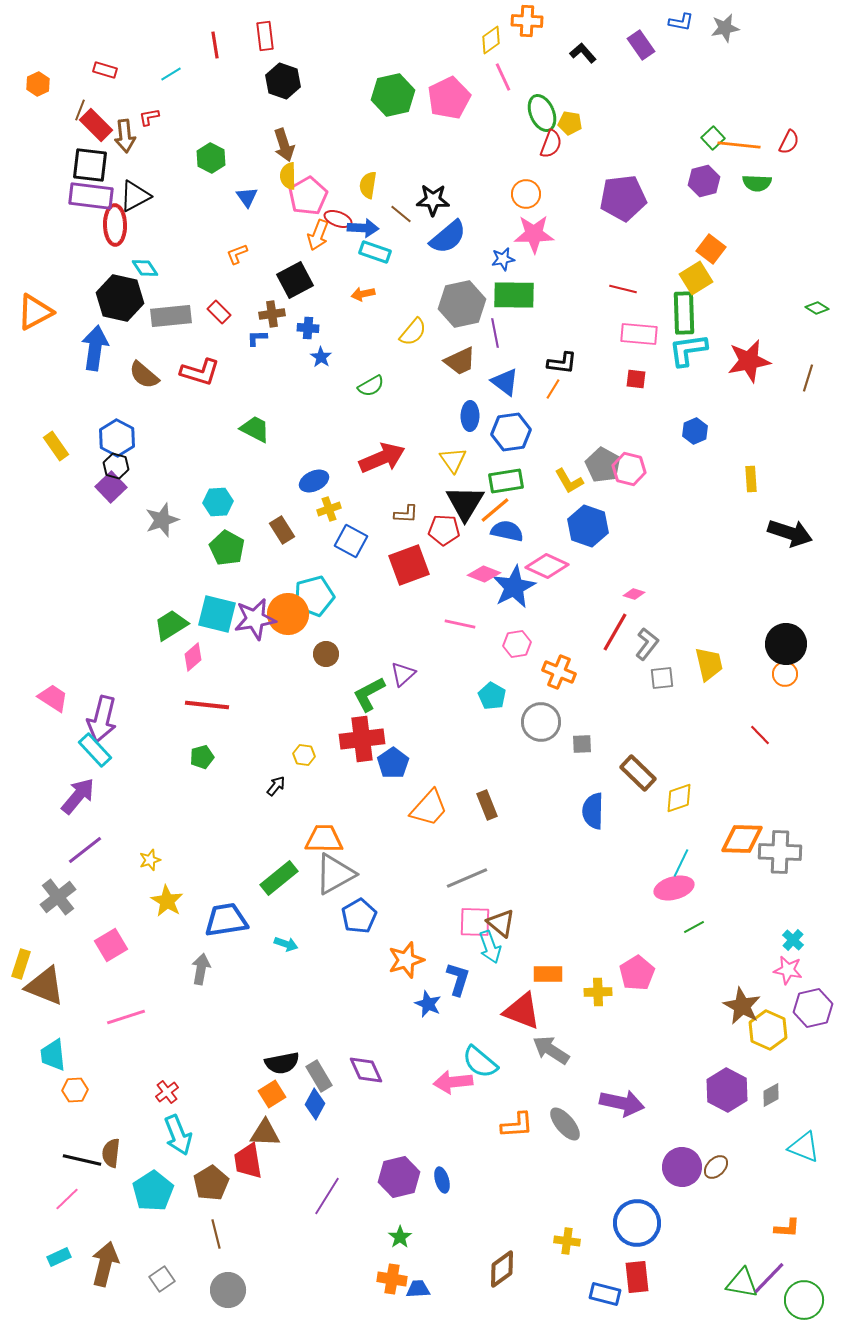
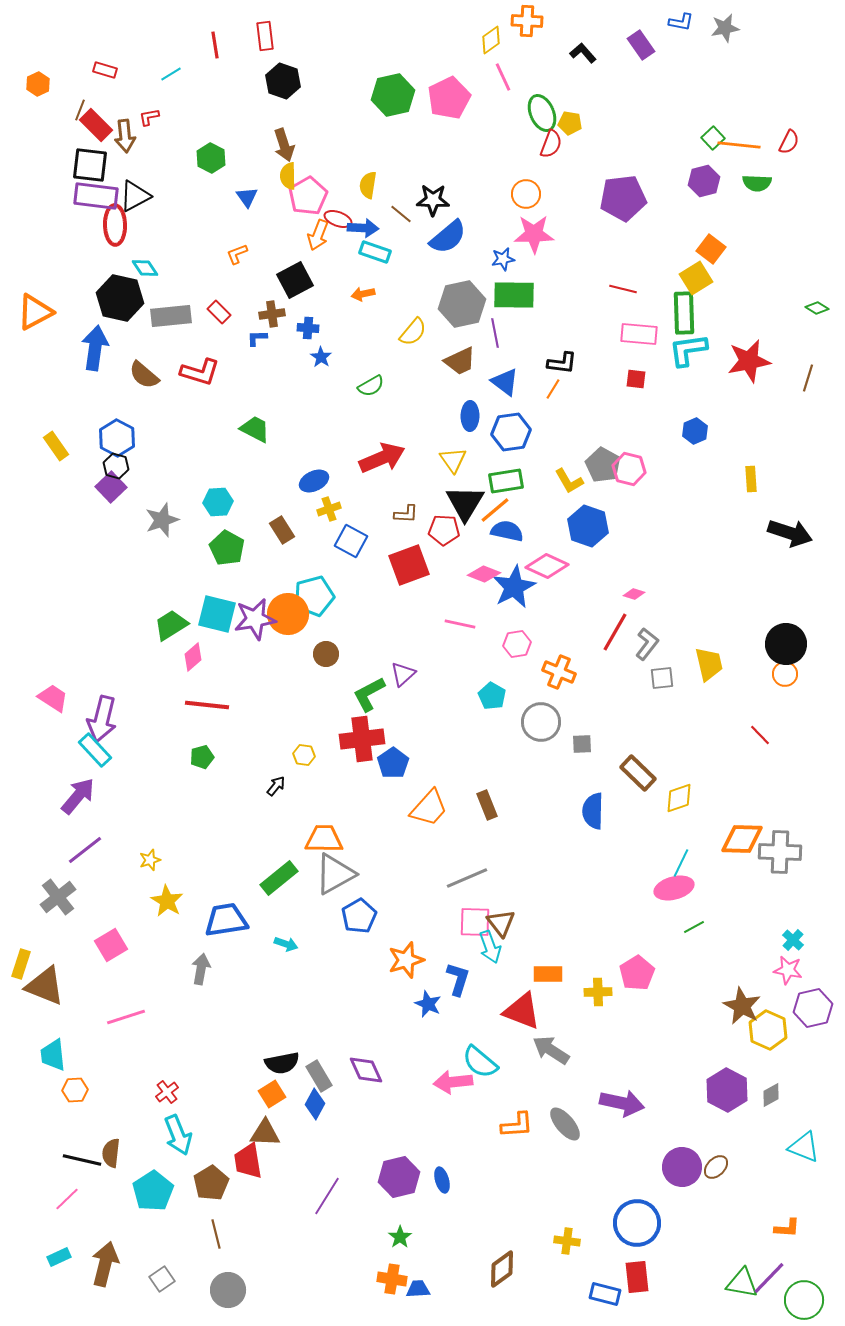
purple rectangle at (91, 196): moved 5 px right
brown triangle at (501, 923): rotated 12 degrees clockwise
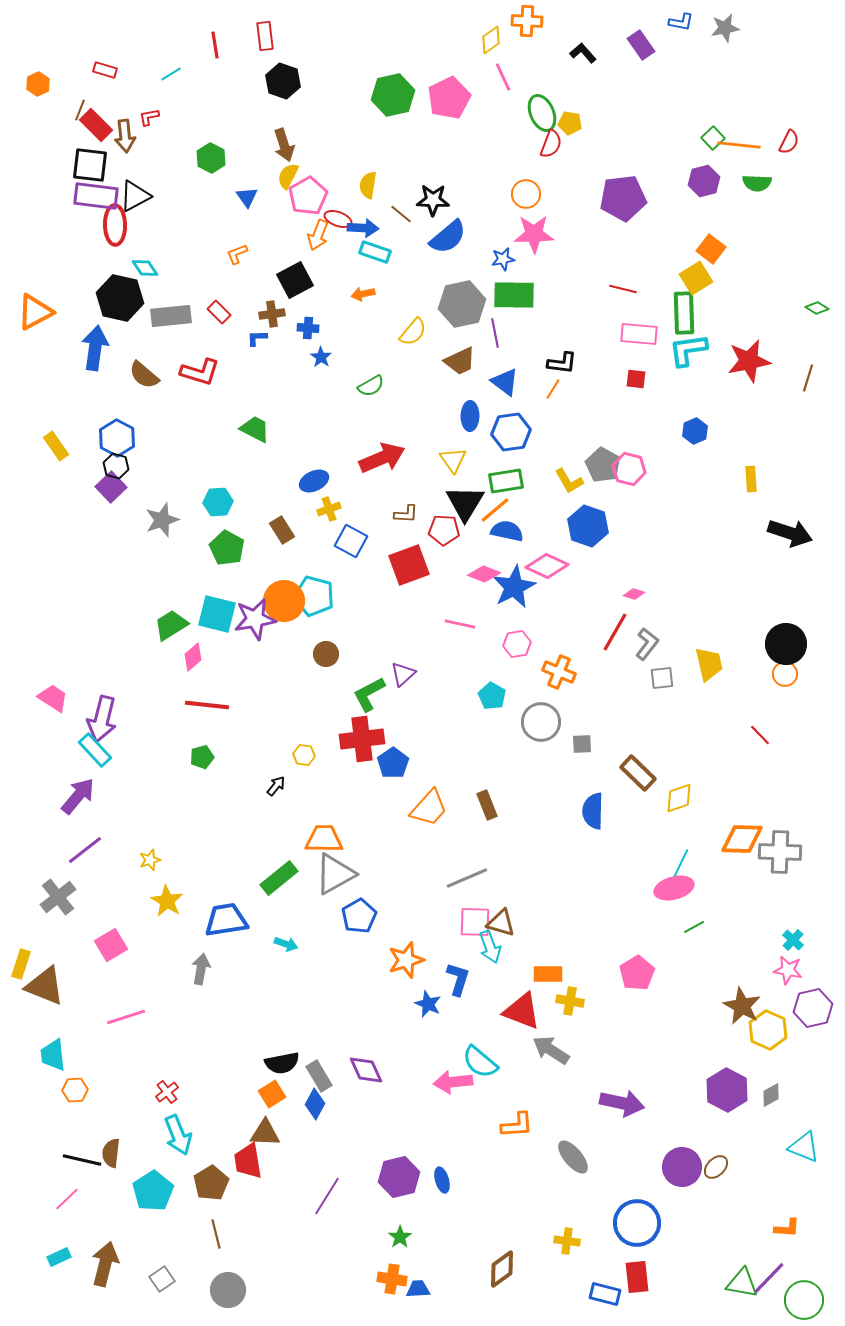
yellow semicircle at (288, 176): rotated 28 degrees clockwise
cyan pentagon at (314, 596): rotated 30 degrees clockwise
orange circle at (288, 614): moved 4 px left, 13 px up
brown triangle at (501, 923): rotated 36 degrees counterclockwise
yellow cross at (598, 992): moved 28 px left, 9 px down; rotated 12 degrees clockwise
gray ellipse at (565, 1124): moved 8 px right, 33 px down
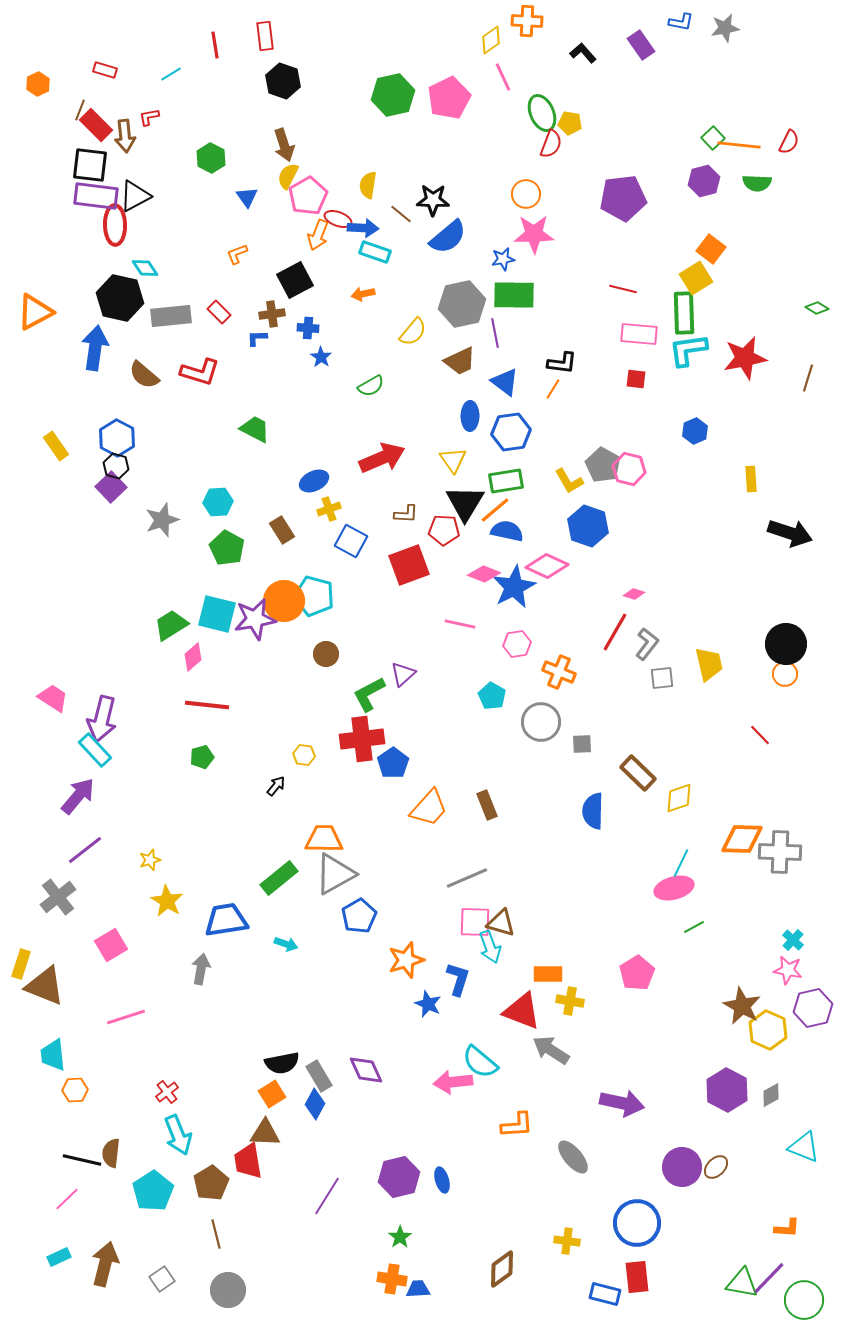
red star at (749, 361): moved 4 px left, 3 px up
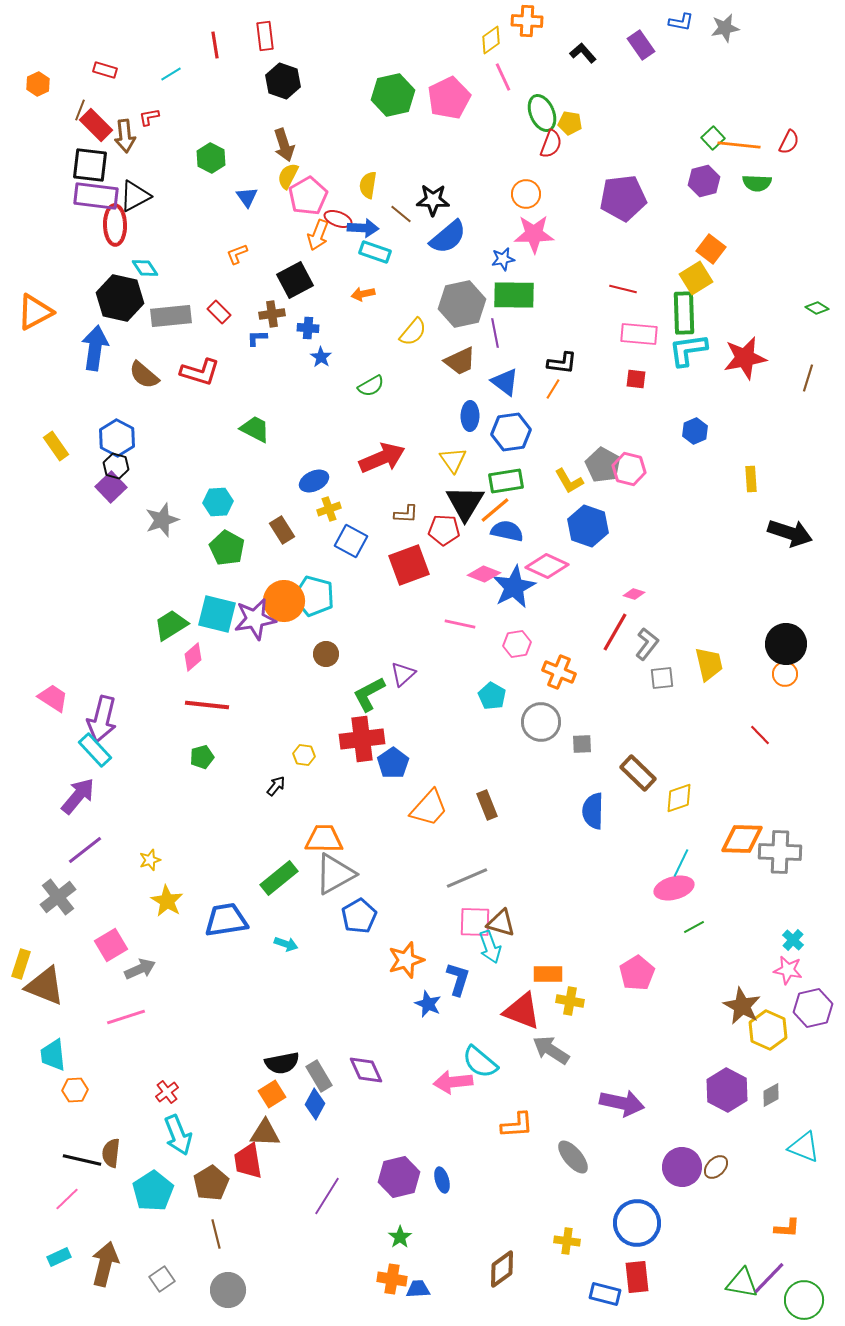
gray arrow at (201, 969): moved 61 px left; rotated 56 degrees clockwise
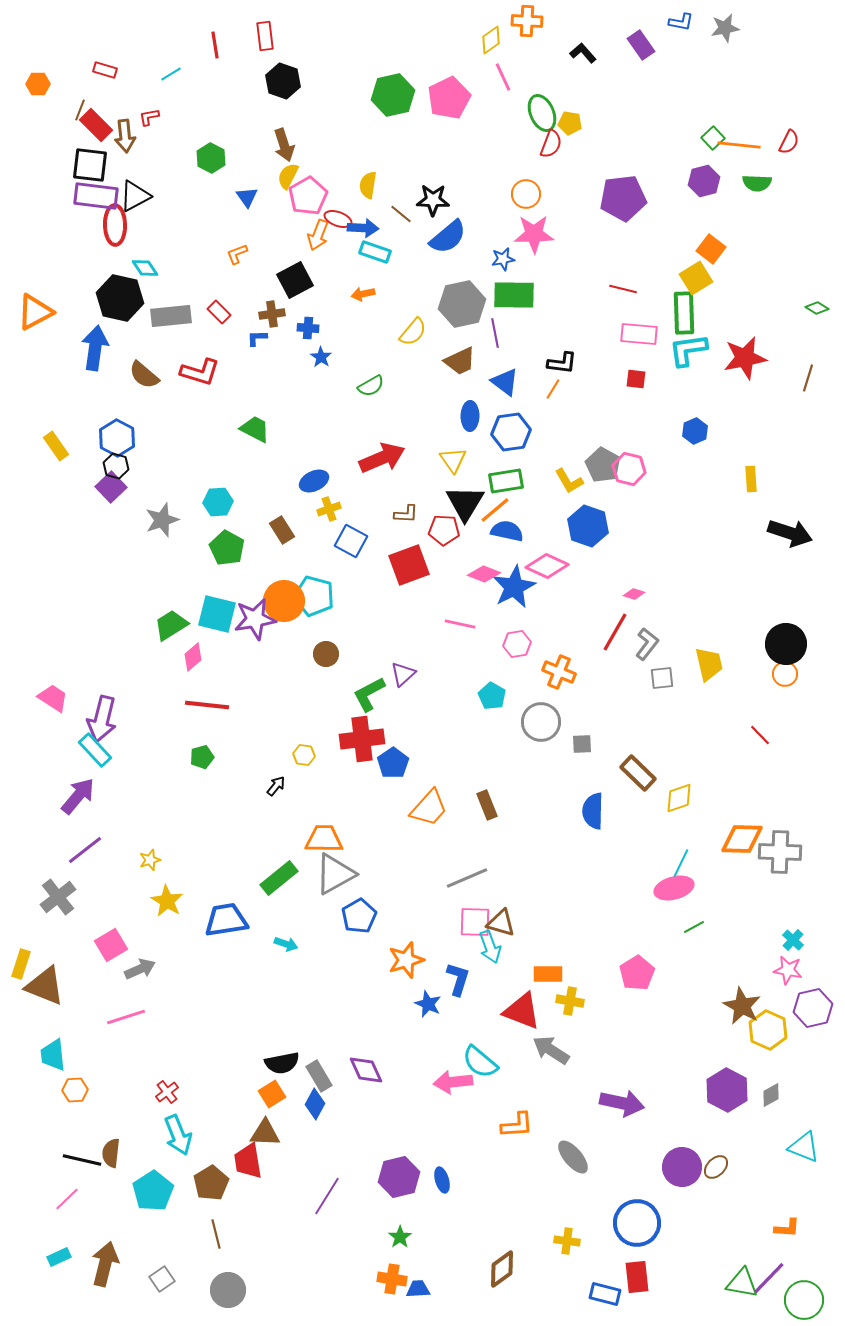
orange hexagon at (38, 84): rotated 25 degrees clockwise
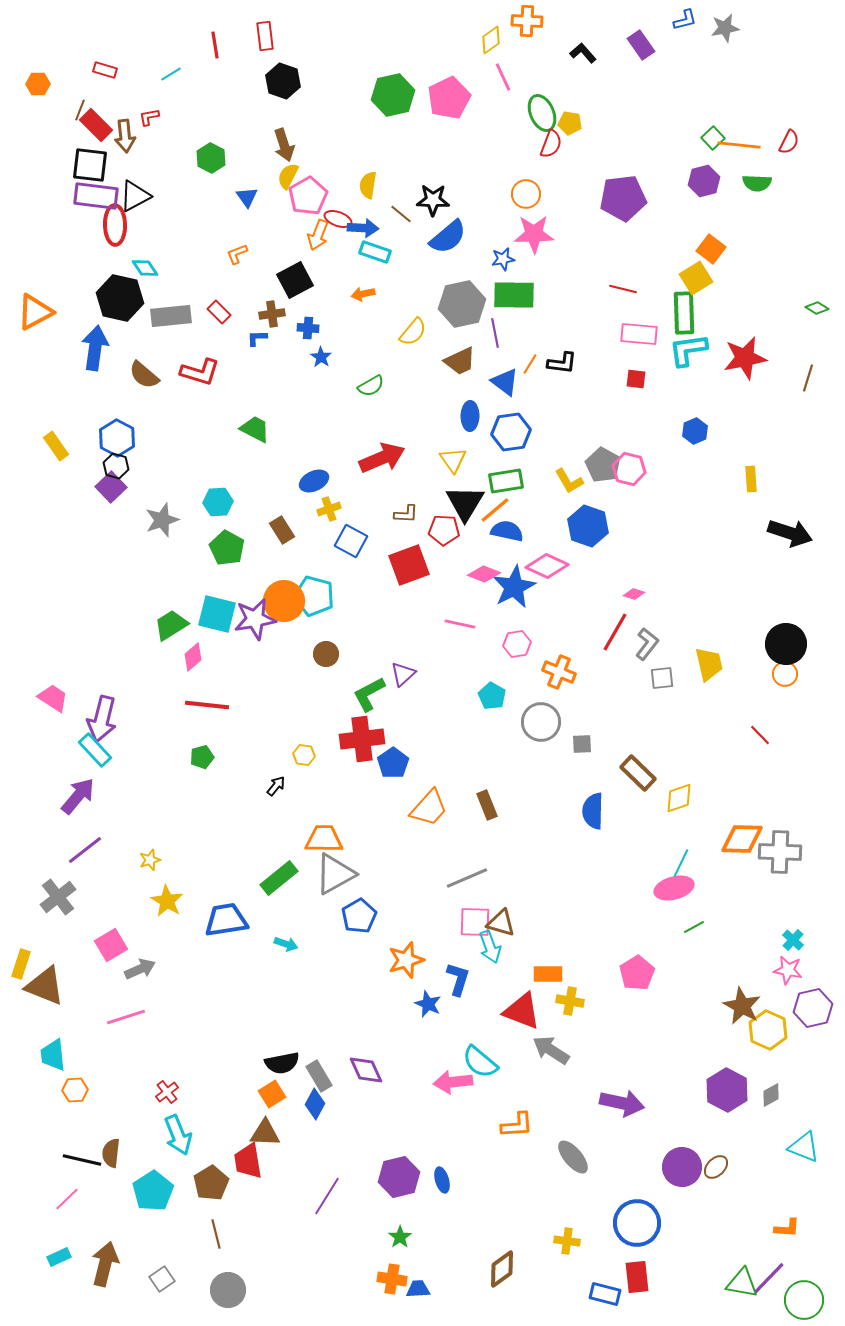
blue L-shape at (681, 22): moved 4 px right, 2 px up; rotated 25 degrees counterclockwise
orange line at (553, 389): moved 23 px left, 25 px up
